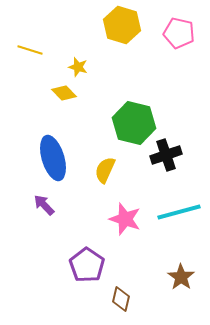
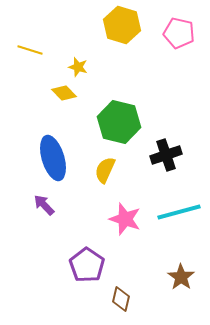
green hexagon: moved 15 px left, 1 px up
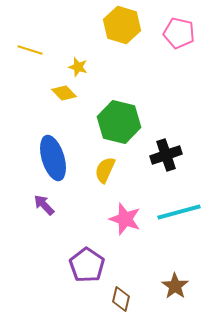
brown star: moved 6 px left, 9 px down
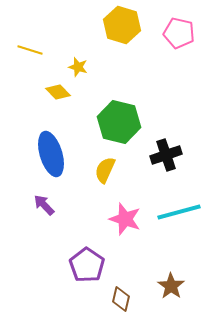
yellow diamond: moved 6 px left, 1 px up
blue ellipse: moved 2 px left, 4 px up
brown star: moved 4 px left
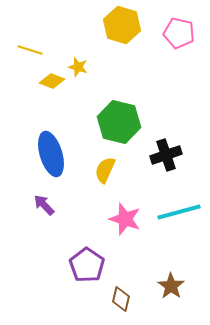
yellow diamond: moved 6 px left, 11 px up; rotated 25 degrees counterclockwise
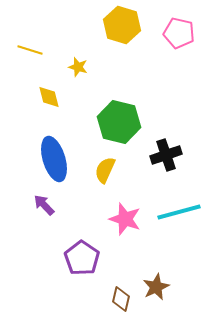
yellow diamond: moved 3 px left, 16 px down; rotated 55 degrees clockwise
blue ellipse: moved 3 px right, 5 px down
purple pentagon: moved 5 px left, 7 px up
brown star: moved 15 px left, 1 px down; rotated 12 degrees clockwise
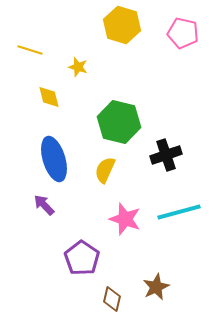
pink pentagon: moved 4 px right
brown diamond: moved 9 px left
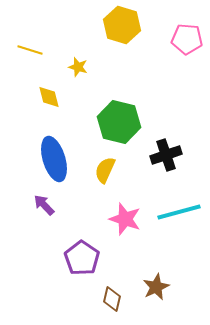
pink pentagon: moved 4 px right, 6 px down; rotated 8 degrees counterclockwise
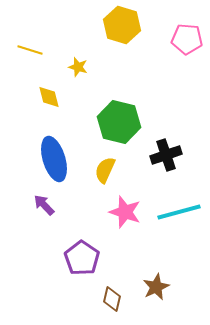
pink star: moved 7 px up
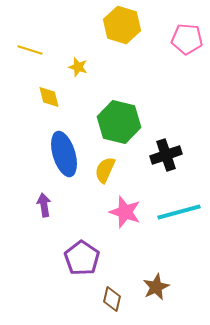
blue ellipse: moved 10 px right, 5 px up
purple arrow: rotated 35 degrees clockwise
